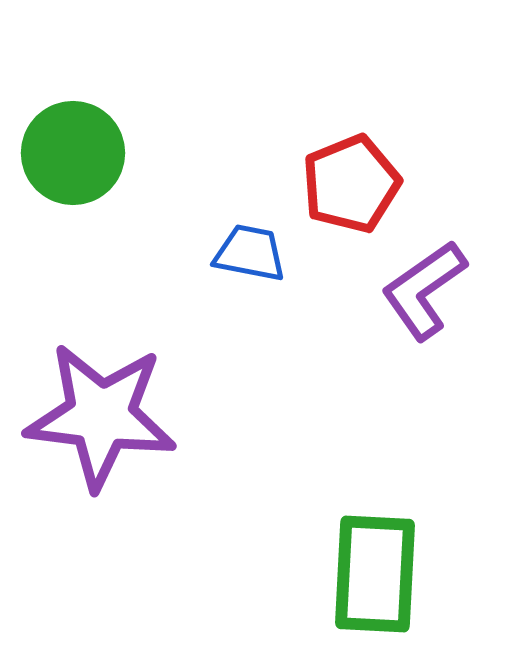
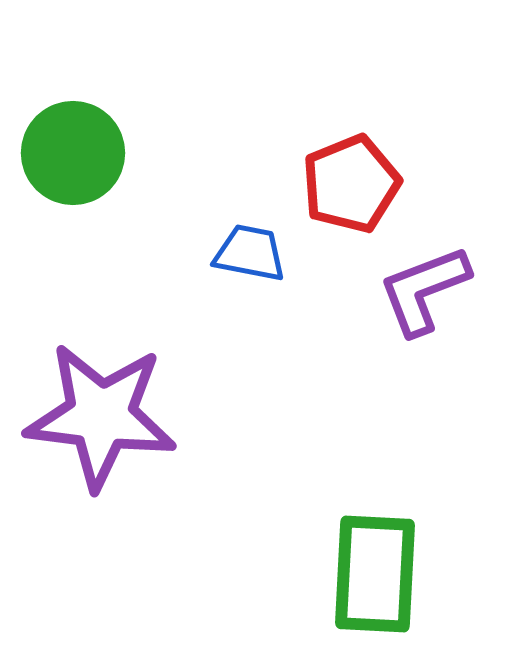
purple L-shape: rotated 14 degrees clockwise
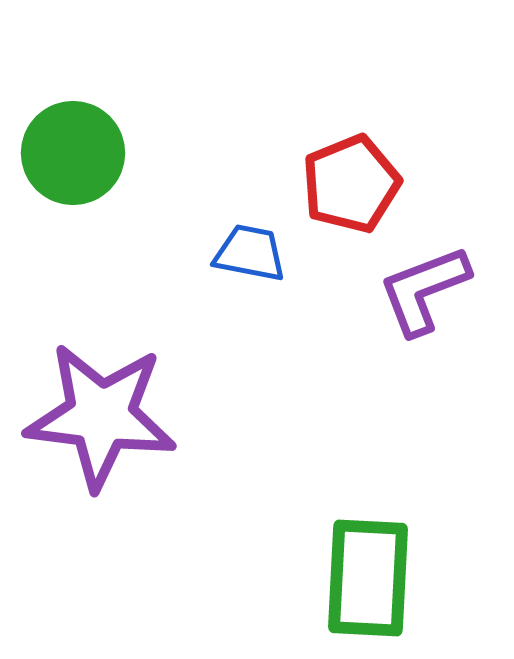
green rectangle: moved 7 px left, 4 px down
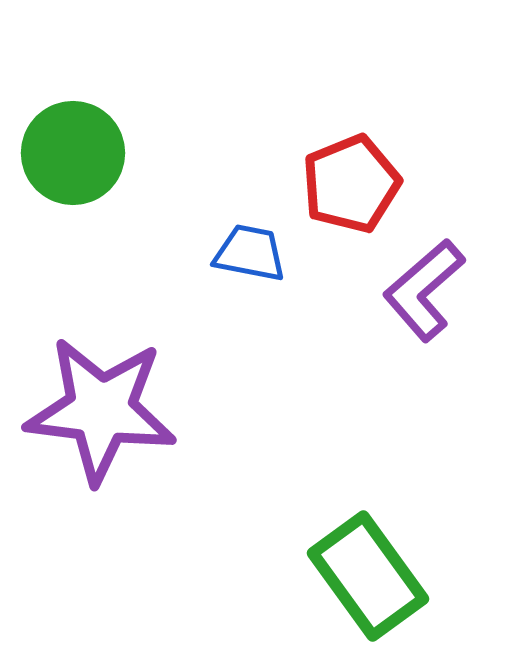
purple L-shape: rotated 20 degrees counterclockwise
purple star: moved 6 px up
green rectangle: moved 2 px up; rotated 39 degrees counterclockwise
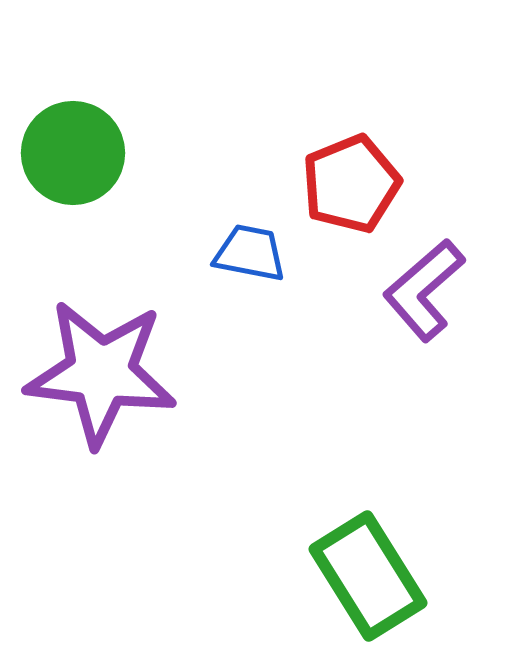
purple star: moved 37 px up
green rectangle: rotated 4 degrees clockwise
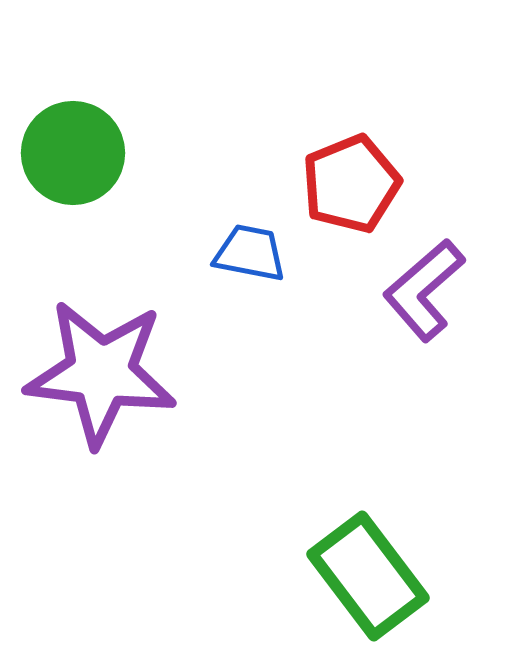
green rectangle: rotated 5 degrees counterclockwise
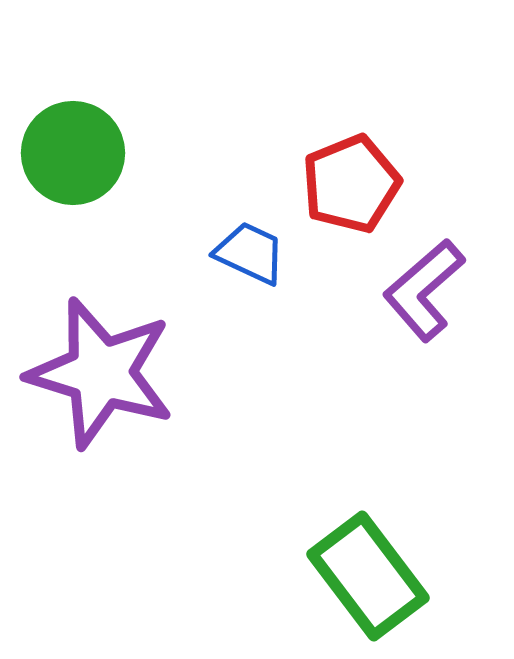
blue trapezoid: rotated 14 degrees clockwise
purple star: rotated 10 degrees clockwise
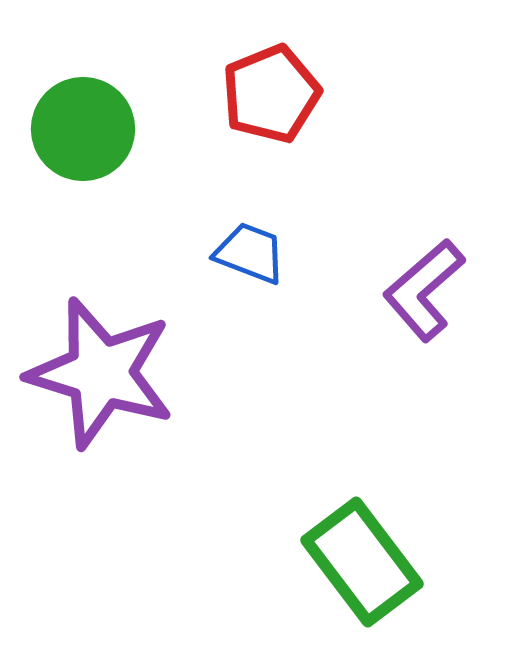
green circle: moved 10 px right, 24 px up
red pentagon: moved 80 px left, 90 px up
blue trapezoid: rotated 4 degrees counterclockwise
green rectangle: moved 6 px left, 14 px up
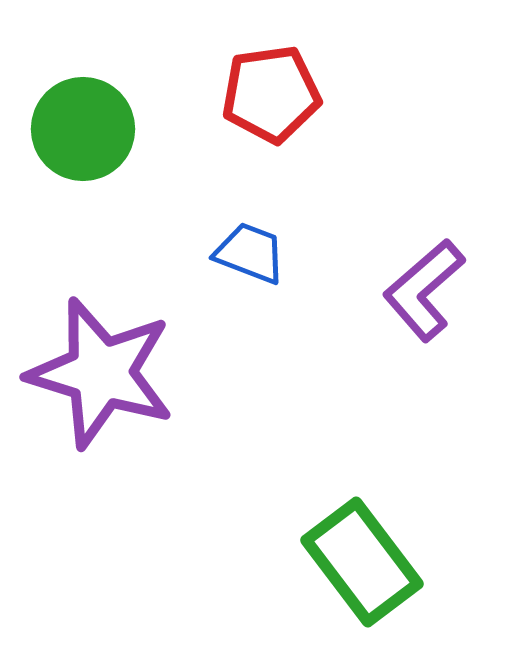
red pentagon: rotated 14 degrees clockwise
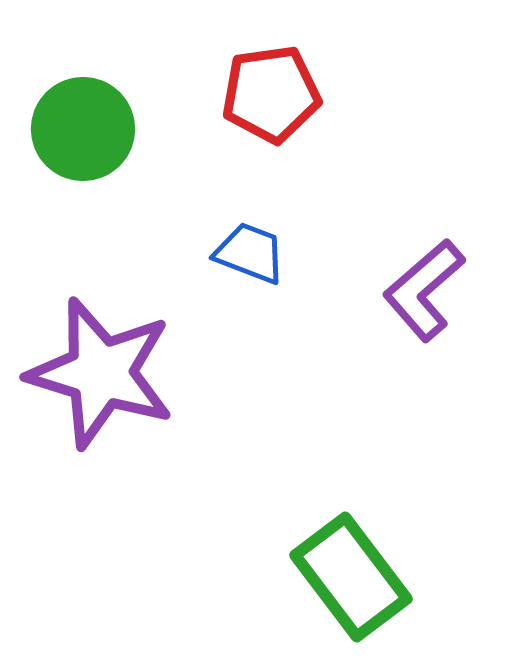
green rectangle: moved 11 px left, 15 px down
